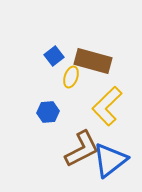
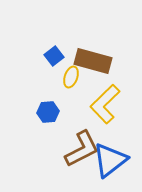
yellow L-shape: moved 2 px left, 2 px up
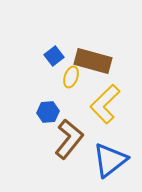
brown L-shape: moved 13 px left, 10 px up; rotated 24 degrees counterclockwise
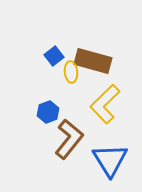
yellow ellipse: moved 5 px up; rotated 25 degrees counterclockwise
blue hexagon: rotated 15 degrees counterclockwise
blue triangle: rotated 24 degrees counterclockwise
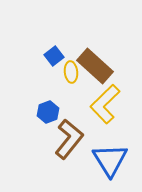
brown rectangle: moved 2 px right, 5 px down; rotated 27 degrees clockwise
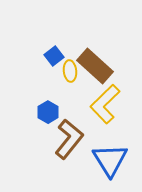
yellow ellipse: moved 1 px left, 1 px up
blue hexagon: rotated 10 degrees counterclockwise
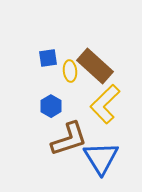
blue square: moved 6 px left, 2 px down; rotated 30 degrees clockwise
blue hexagon: moved 3 px right, 6 px up
brown L-shape: rotated 33 degrees clockwise
blue triangle: moved 9 px left, 2 px up
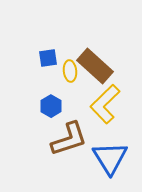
blue triangle: moved 9 px right
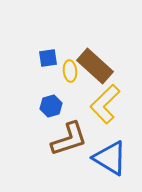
blue hexagon: rotated 15 degrees clockwise
blue triangle: rotated 27 degrees counterclockwise
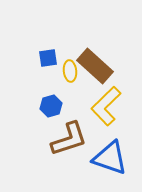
yellow L-shape: moved 1 px right, 2 px down
blue triangle: rotated 12 degrees counterclockwise
